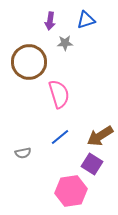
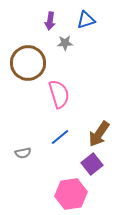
brown circle: moved 1 px left, 1 px down
brown arrow: moved 1 px left, 2 px up; rotated 24 degrees counterclockwise
purple square: rotated 20 degrees clockwise
pink hexagon: moved 3 px down
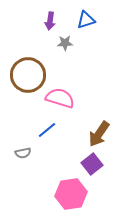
brown circle: moved 12 px down
pink semicircle: moved 1 px right, 4 px down; rotated 56 degrees counterclockwise
blue line: moved 13 px left, 7 px up
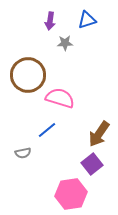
blue triangle: moved 1 px right
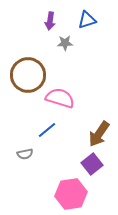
gray semicircle: moved 2 px right, 1 px down
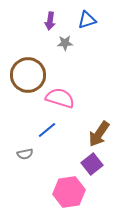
pink hexagon: moved 2 px left, 2 px up
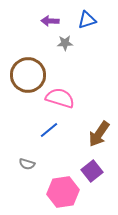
purple arrow: rotated 84 degrees clockwise
blue line: moved 2 px right
gray semicircle: moved 2 px right, 10 px down; rotated 28 degrees clockwise
purple square: moved 7 px down
pink hexagon: moved 6 px left
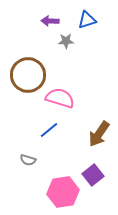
gray star: moved 1 px right, 2 px up
gray semicircle: moved 1 px right, 4 px up
purple square: moved 1 px right, 4 px down
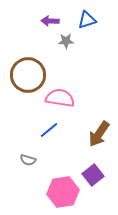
pink semicircle: rotated 8 degrees counterclockwise
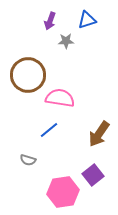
purple arrow: rotated 72 degrees counterclockwise
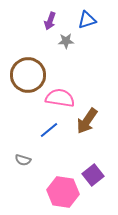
brown arrow: moved 12 px left, 13 px up
gray semicircle: moved 5 px left
pink hexagon: rotated 16 degrees clockwise
